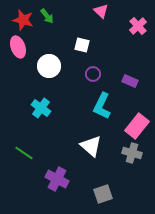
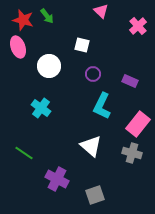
pink rectangle: moved 1 px right, 2 px up
gray square: moved 8 px left, 1 px down
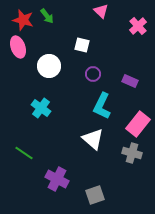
white triangle: moved 2 px right, 7 px up
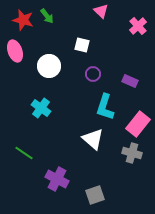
pink ellipse: moved 3 px left, 4 px down
cyan L-shape: moved 3 px right, 1 px down; rotated 8 degrees counterclockwise
